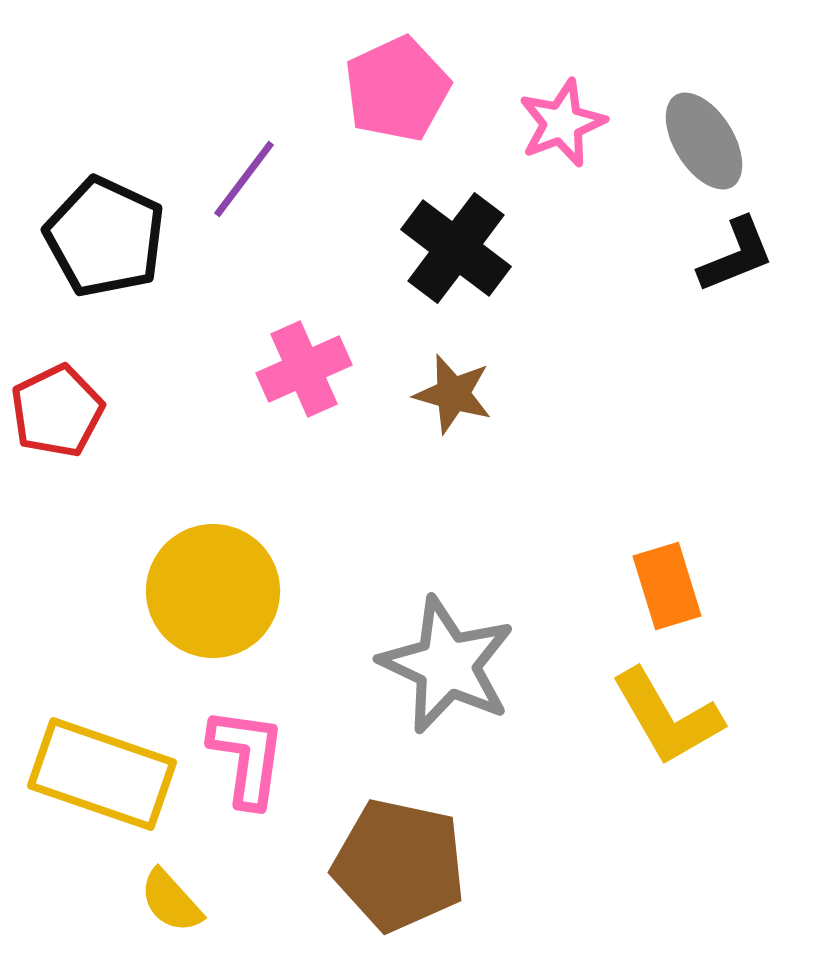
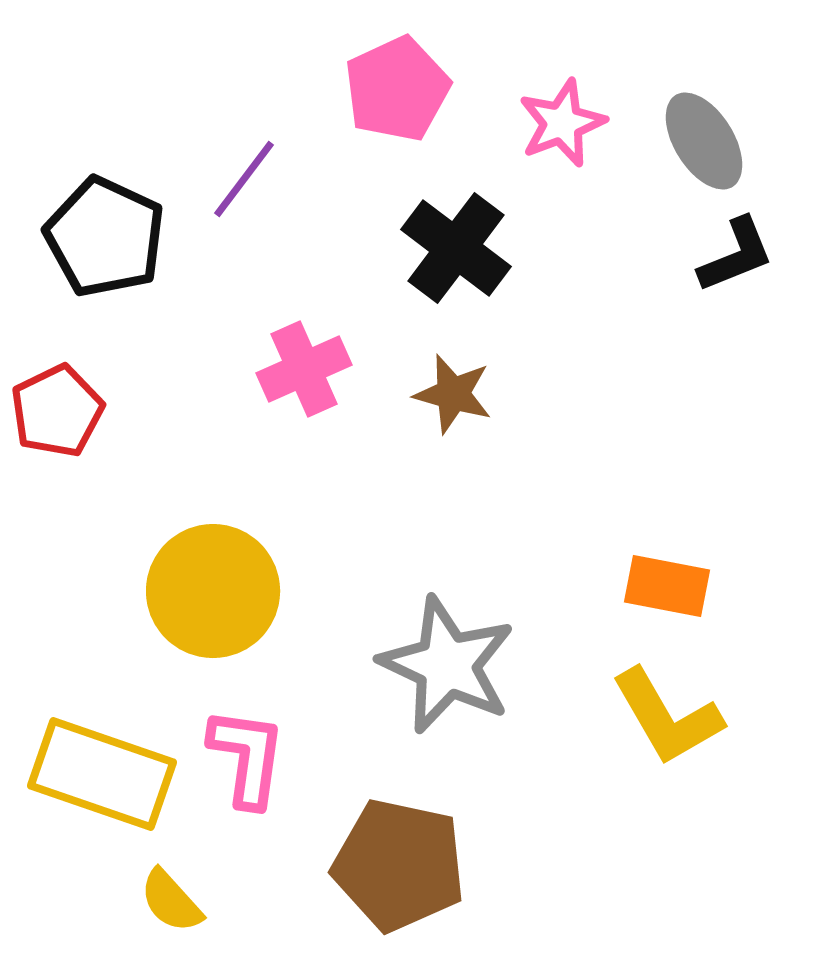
orange rectangle: rotated 62 degrees counterclockwise
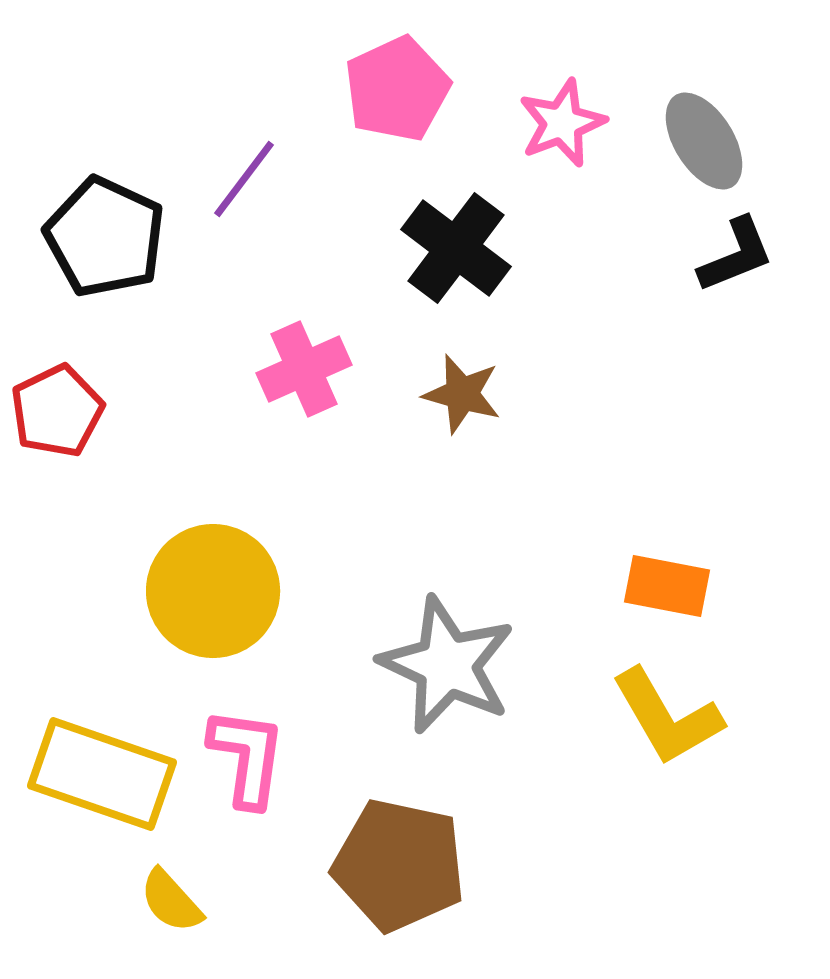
brown star: moved 9 px right
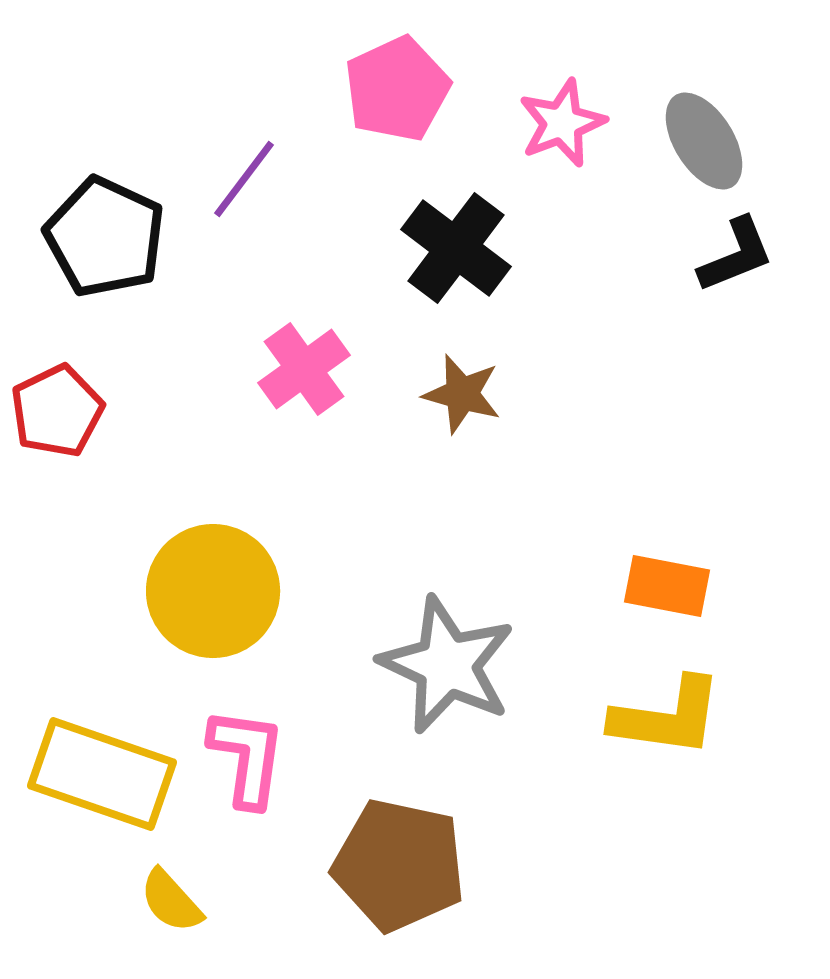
pink cross: rotated 12 degrees counterclockwise
yellow L-shape: rotated 52 degrees counterclockwise
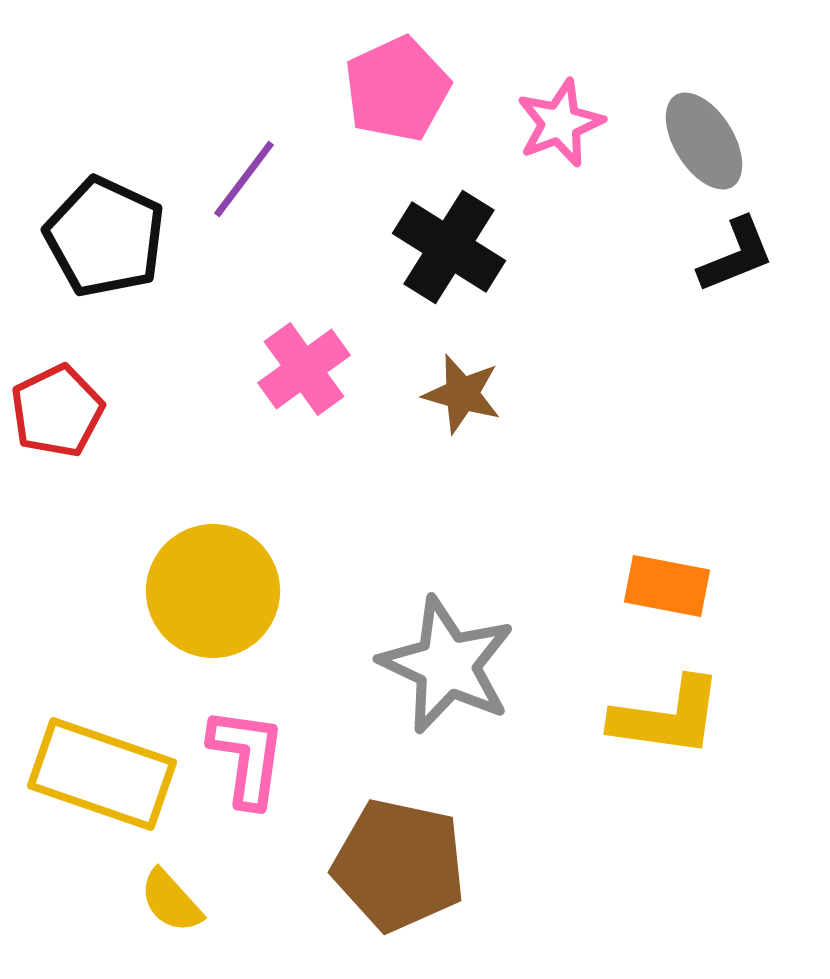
pink star: moved 2 px left
black cross: moved 7 px left, 1 px up; rotated 5 degrees counterclockwise
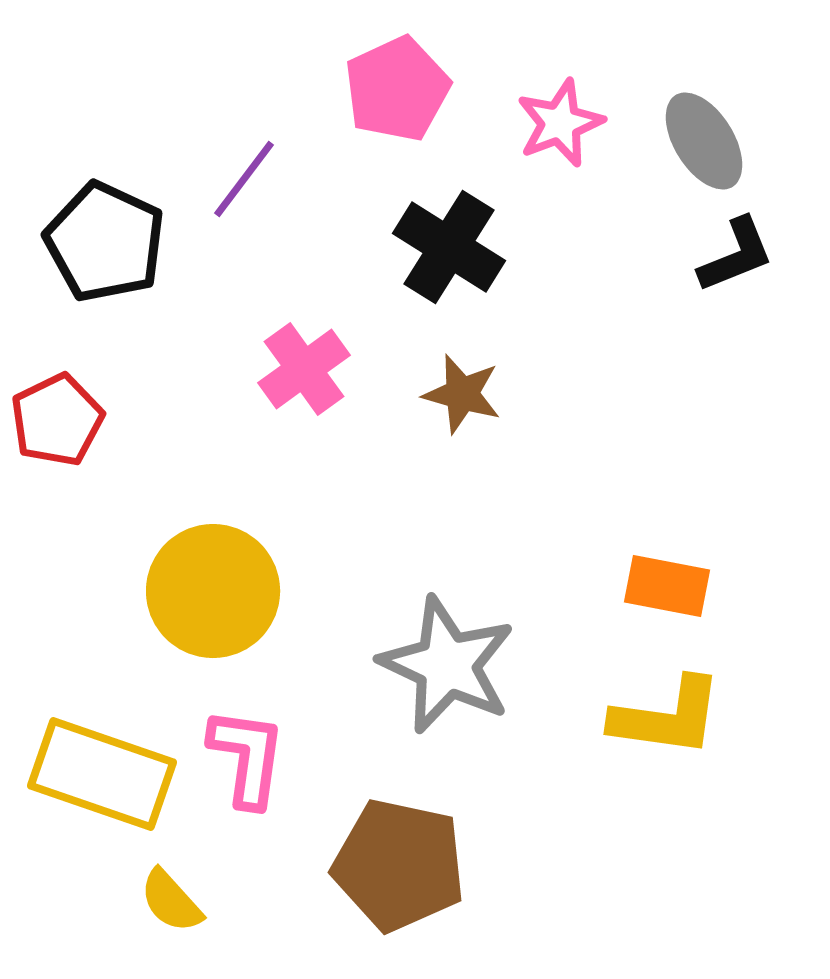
black pentagon: moved 5 px down
red pentagon: moved 9 px down
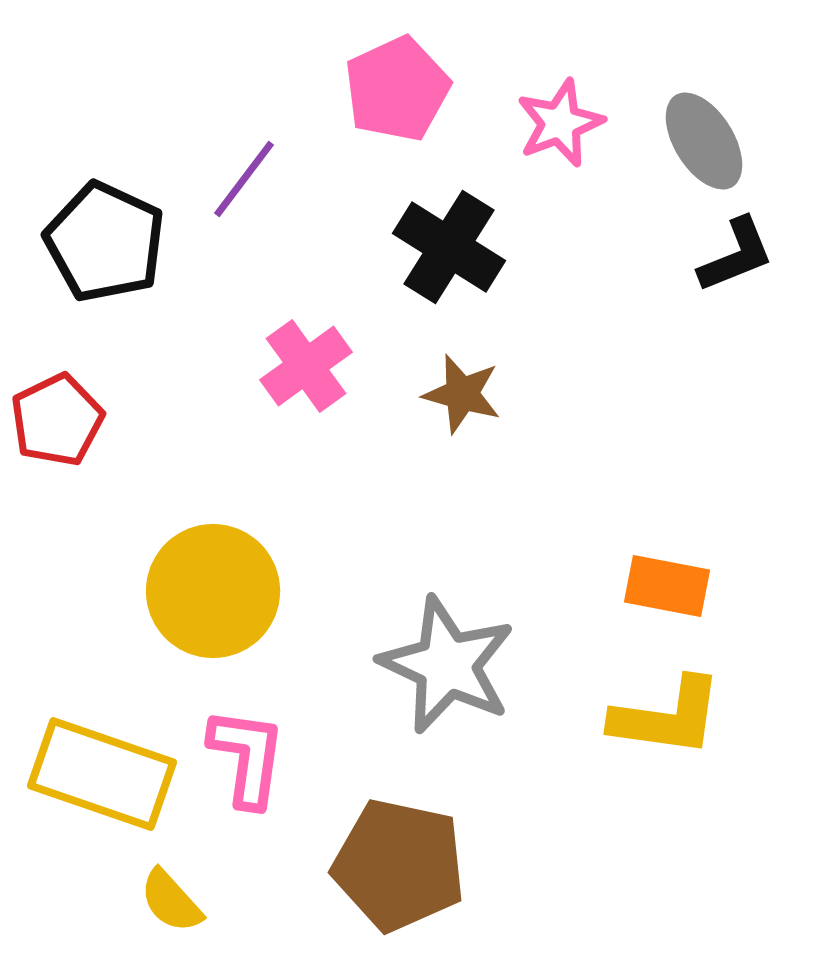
pink cross: moved 2 px right, 3 px up
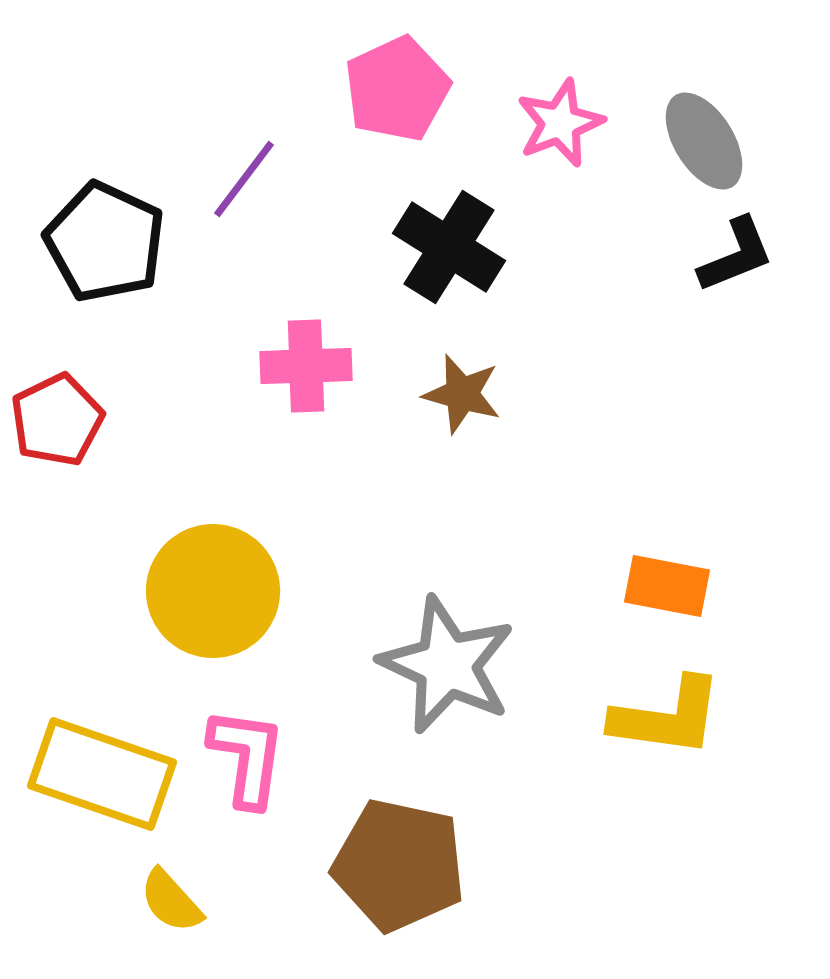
pink cross: rotated 34 degrees clockwise
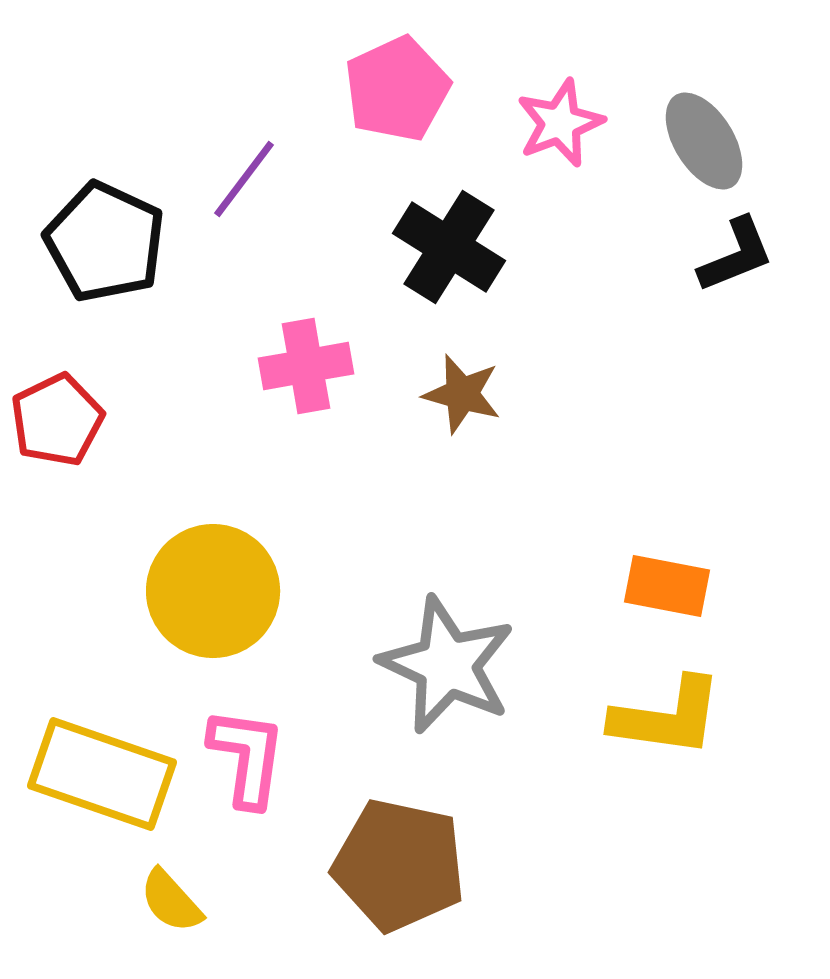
pink cross: rotated 8 degrees counterclockwise
